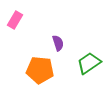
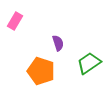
pink rectangle: moved 1 px down
orange pentagon: moved 1 px right, 1 px down; rotated 12 degrees clockwise
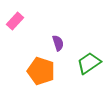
pink rectangle: rotated 12 degrees clockwise
